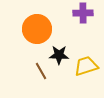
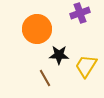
purple cross: moved 3 px left; rotated 18 degrees counterclockwise
yellow trapezoid: rotated 40 degrees counterclockwise
brown line: moved 4 px right, 7 px down
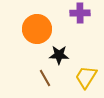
purple cross: rotated 18 degrees clockwise
yellow trapezoid: moved 11 px down
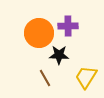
purple cross: moved 12 px left, 13 px down
orange circle: moved 2 px right, 4 px down
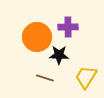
purple cross: moved 1 px down
orange circle: moved 2 px left, 4 px down
brown line: rotated 42 degrees counterclockwise
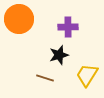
orange circle: moved 18 px left, 18 px up
black star: rotated 18 degrees counterclockwise
yellow trapezoid: moved 1 px right, 2 px up
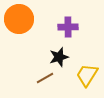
black star: moved 2 px down
brown line: rotated 48 degrees counterclockwise
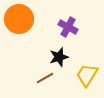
purple cross: rotated 30 degrees clockwise
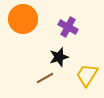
orange circle: moved 4 px right
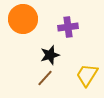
purple cross: rotated 36 degrees counterclockwise
black star: moved 9 px left, 2 px up
brown line: rotated 18 degrees counterclockwise
